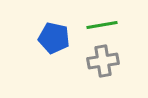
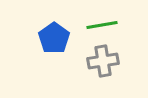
blue pentagon: rotated 24 degrees clockwise
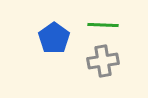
green line: moved 1 px right; rotated 12 degrees clockwise
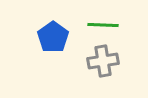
blue pentagon: moved 1 px left, 1 px up
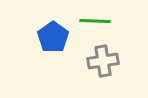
green line: moved 8 px left, 4 px up
